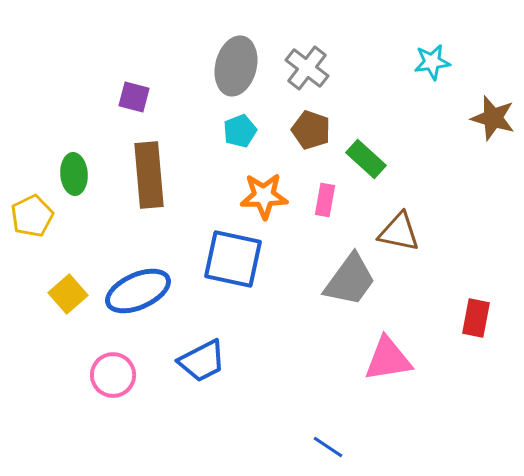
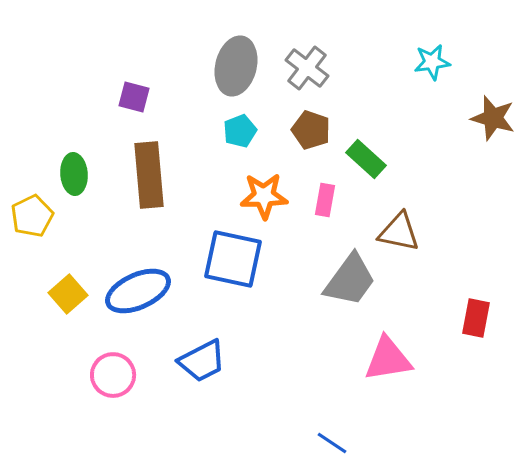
blue line: moved 4 px right, 4 px up
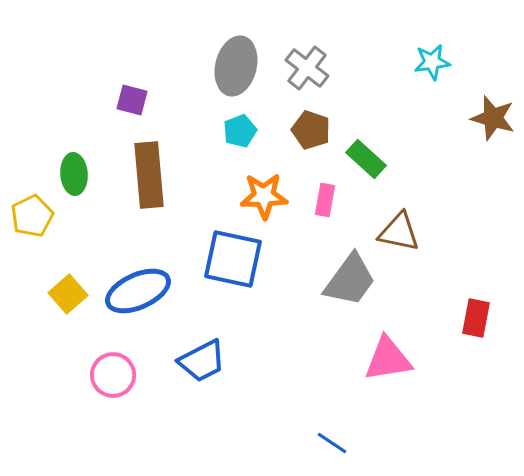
purple square: moved 2 px left, 3 px down
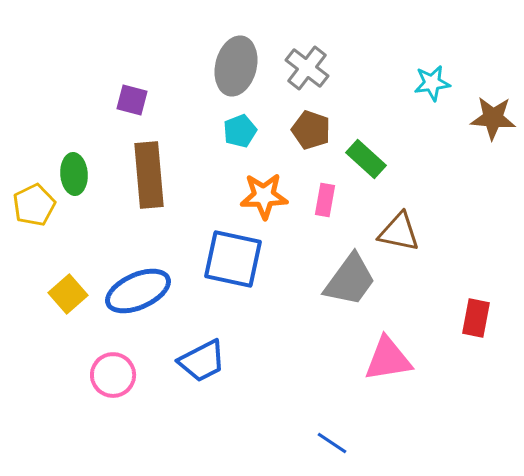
cyan star: moved 21 px down
brown star: rotated 12 degrees counterclockwise
yellow pentagon: moved 2 px right, 11 px up
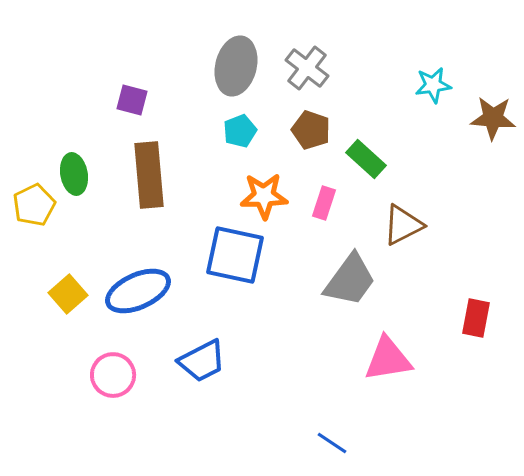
cyan star: moved 1 px right, 2 px down
green ellipse: rotated 6 degrees counterclockwise
pink rectangle: moved 1 px left, 3 px down; rotated 8 degrees clockwise
brown triangle: moved 4 px right, 7 px up; rotated 39 degrees counterclockwise
blue square: moved 2 px right, 4 px up
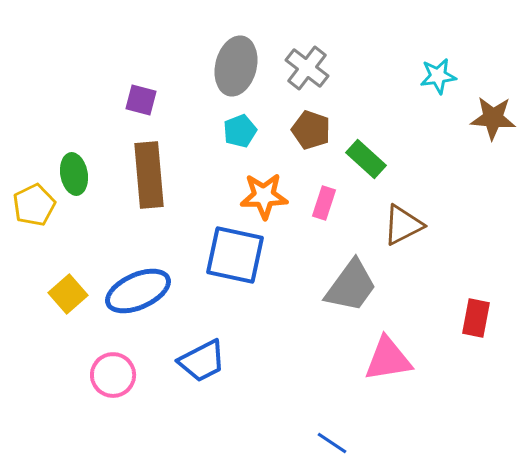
cyan star: moved 5 px right, 9 px up
purple square: moved 9 px right
gray trapezoid: moved 1 px right, 6 px down
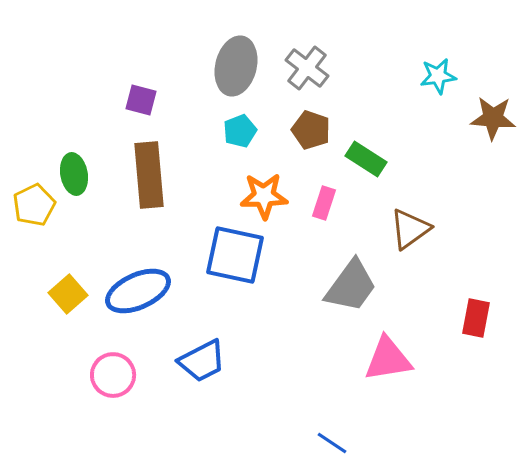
green rectangle: rotated 9 degrees counterclockwise
brown triangle: moved 7 px right, 4 px down; rotated 9 degrees counterclockwise
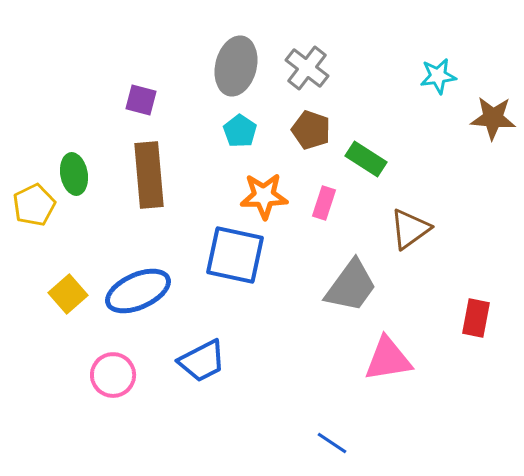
cyan pentagon: rotated 16 degrees counterclockwise
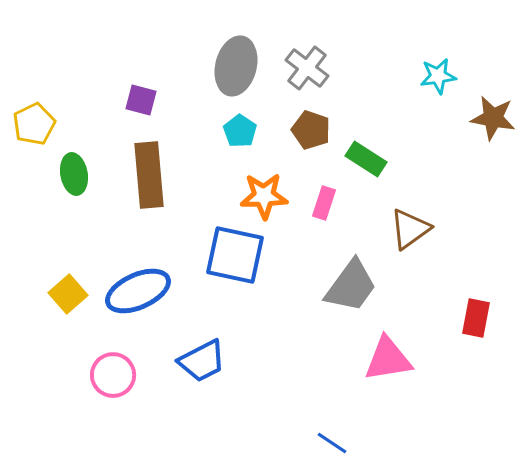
brown star: rotated 6 degrees clockwise
yellow pentagon: moved 81 px up
